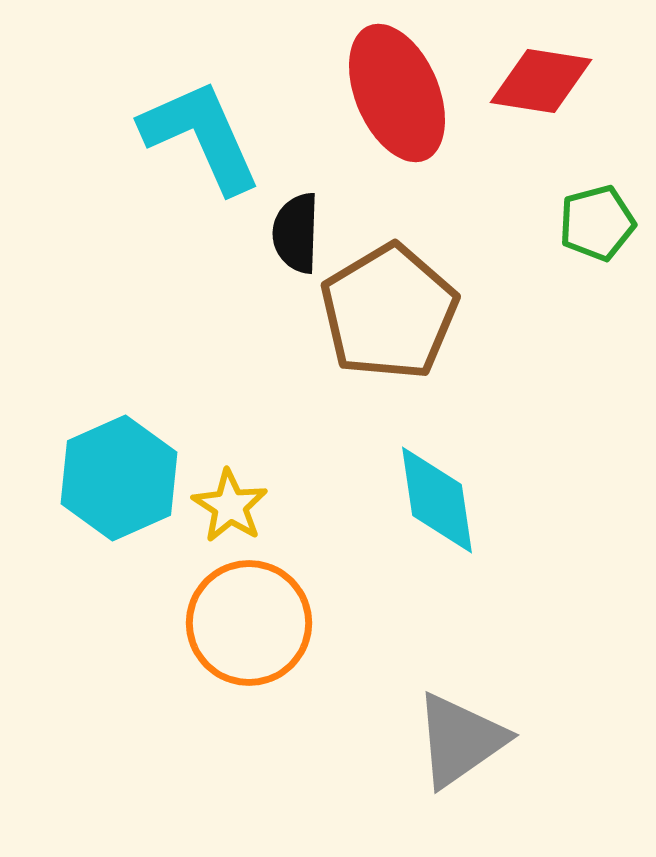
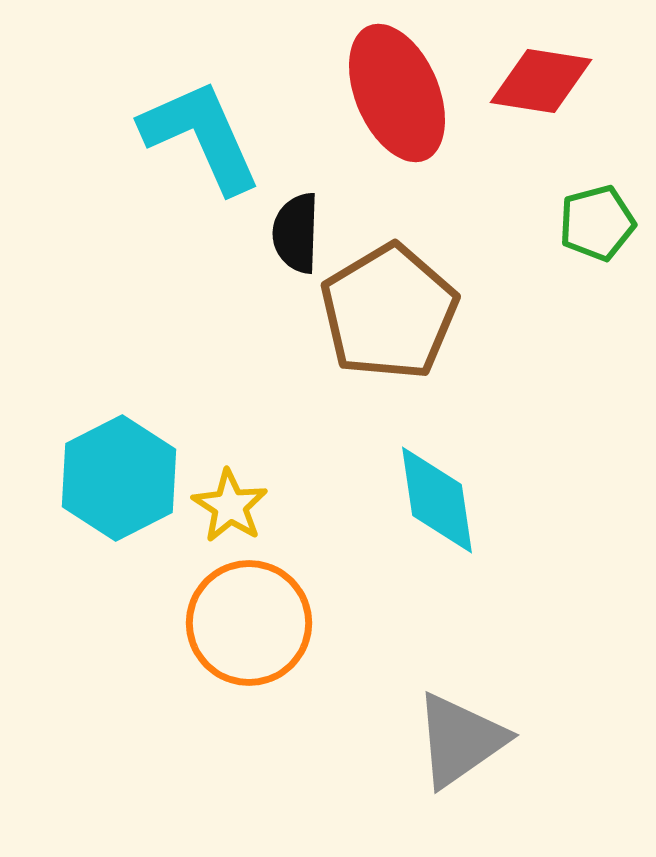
cyan hexagon: rotated 3 degrees counterclockwise
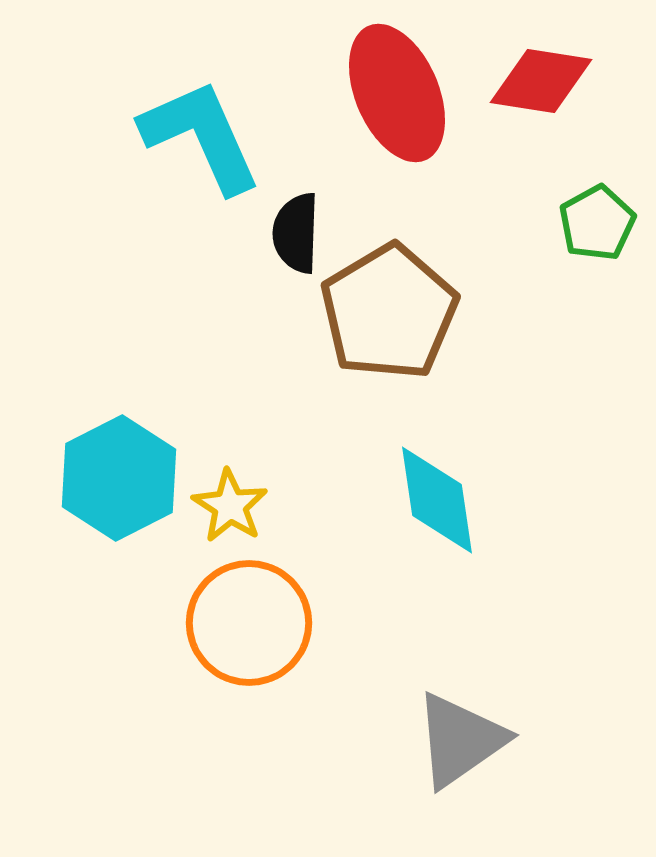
green pentagon: rotated 14 degrees counterclockwise
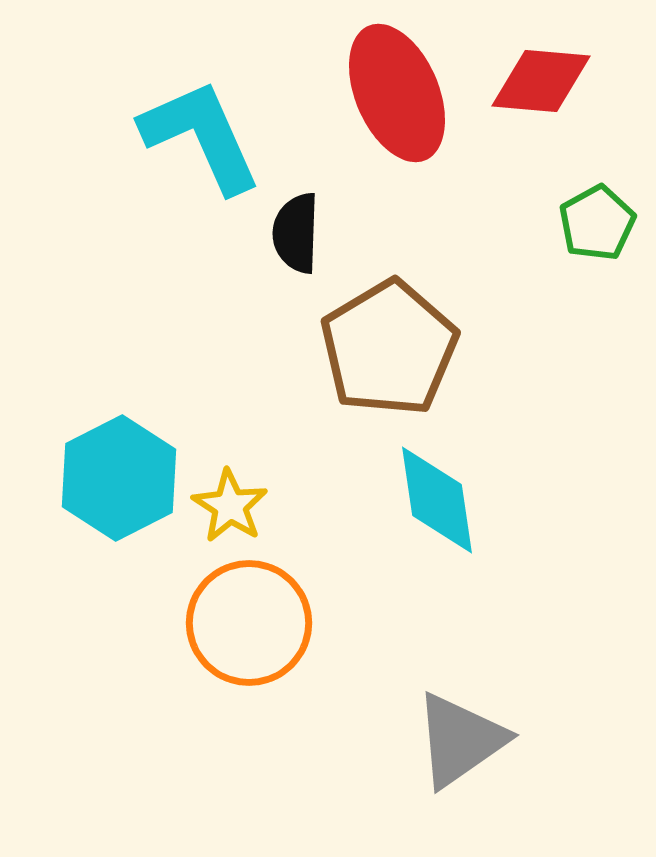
red diamond: rotated 4 degrees counterclockwise
brown pentagon: moved 36 px down
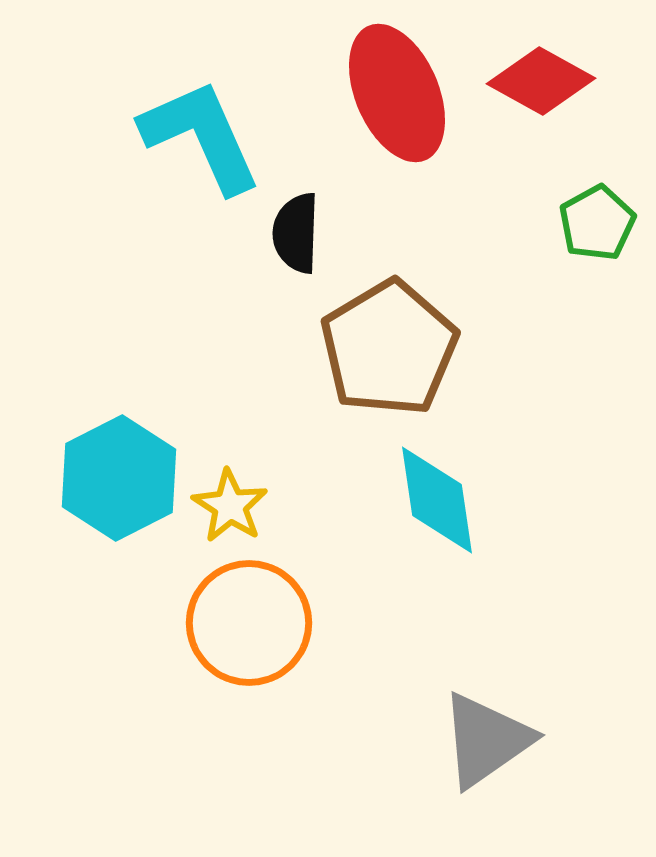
red diamond: rotated 24 degrees clockwise
gray triangle: moved 26 px right
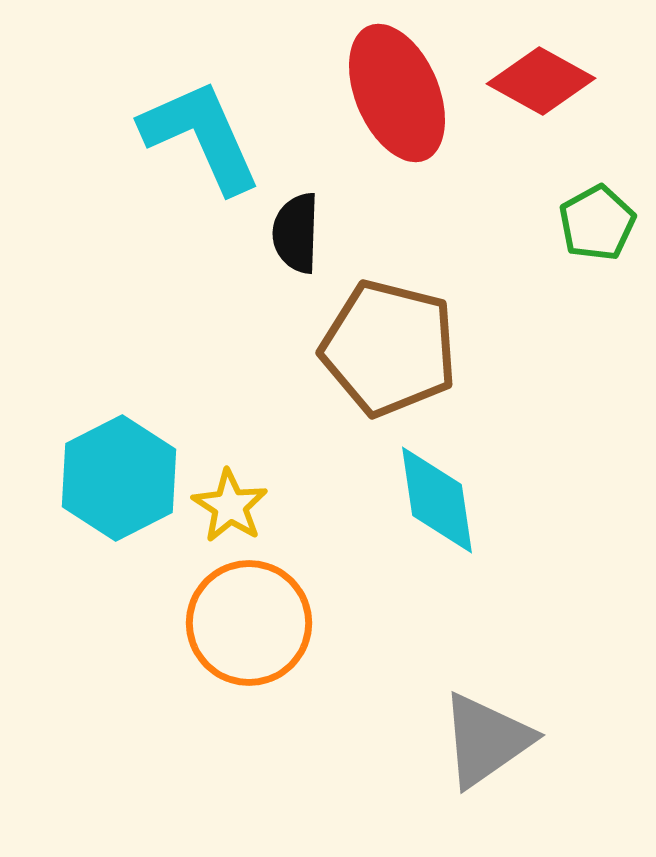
brown pentagon: rotated 27 degrees counterclockwise
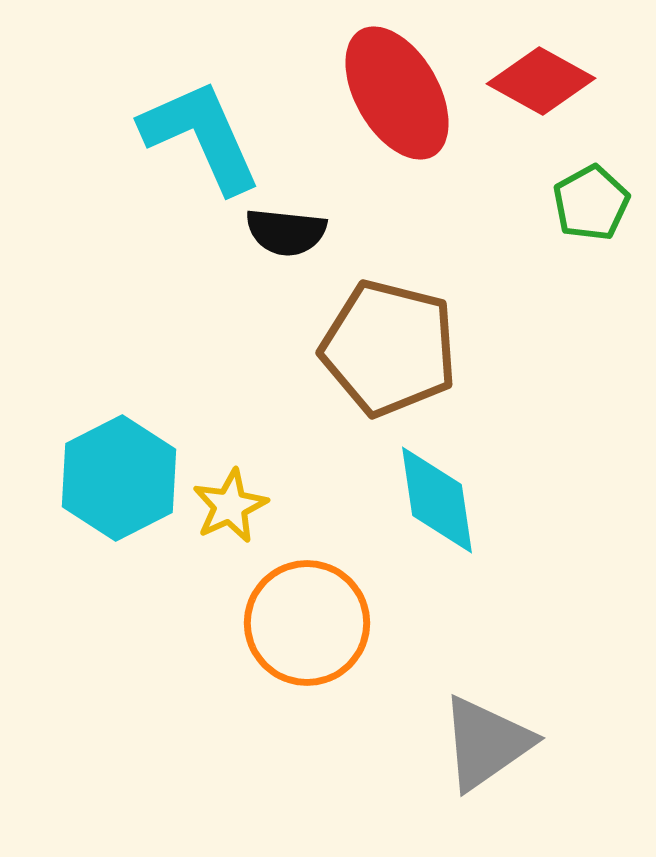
red ellipse: rotated 7 degrees counterclockwise
green pentagon: moved 6 px left, 20 px up
black semicircle: moved 10 px left, 1 px up; rotated 86 degrees counterclockwise
yellow star: rotated 14 degrees clockwise
orange circle: moved 58 px right
gray triangle: moved 3 px down
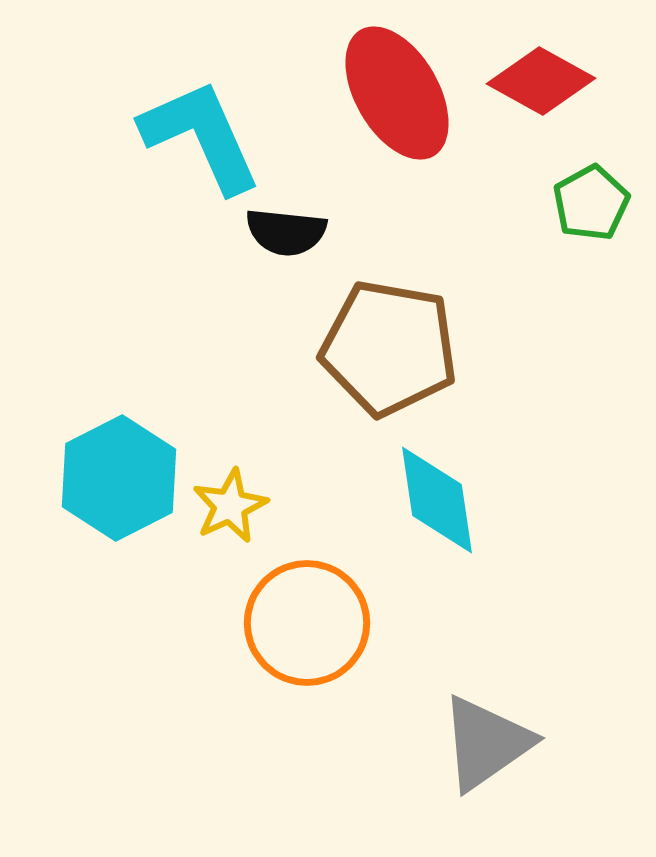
brown pentagon: rotated 4 degrees counterclockwise
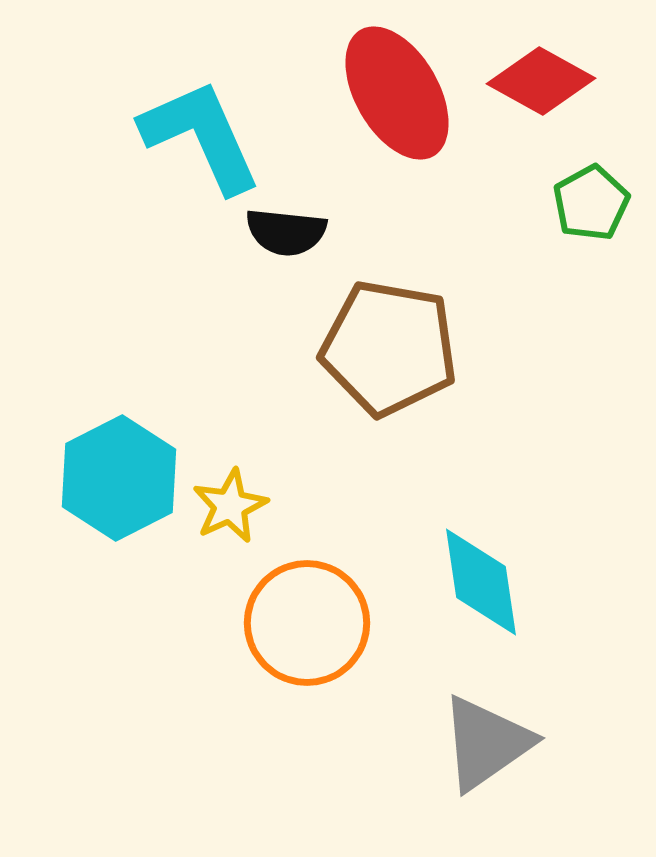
cyan diamond: moved 44 px right, 82 px down
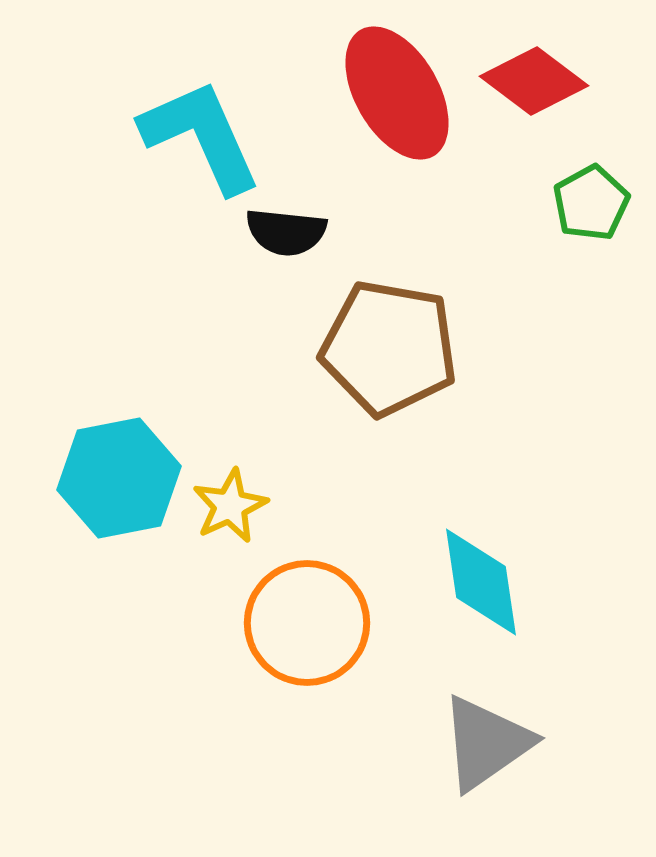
red diamond: moved 7 px left; rotated 8 degrees clockwise
cyan hexagon: rotated 16 degrees clockwise
